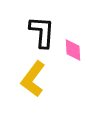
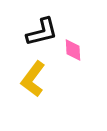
black L-shape: rotated 72 degrees clockwise
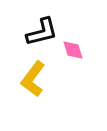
pink diamond: rotated 15 degrees counterclockwise
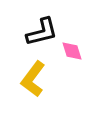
pink diamond: moved 1 px left, 1 px down
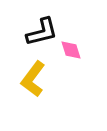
pink diamond: moved 1 px left, 1 px up
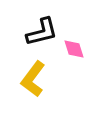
pink diamond: moved 3 px right, 1 px up
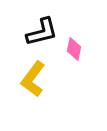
pink diamond: rotated 30 degrees clockwise
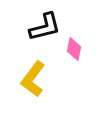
black L-shape: moved 3 px right, 5 px up
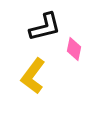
yellow L-shape: moved 3 px up
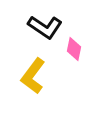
black L-shape: rotated 48 degrees clockwise
